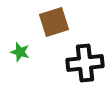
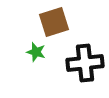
green star: moved 16 px right
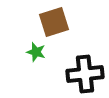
black cross: moved 11 px down
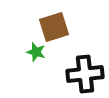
brown square: moved 5 px down
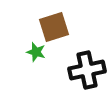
black cross: moved 2 px right, 4 px up; rotated 6 degrees counterclockwise
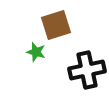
brown square: moved 2 px right, 2 px up
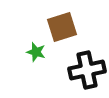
brown square: moved 6 px right, 2 px down
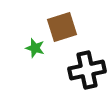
green star: moved 1 px left, 4 px up
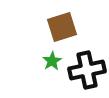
green star: moved 17 px right, 13 px down; rotated 24 degrees clockwise
